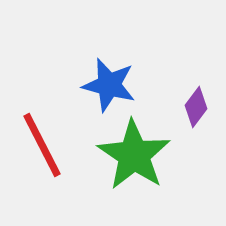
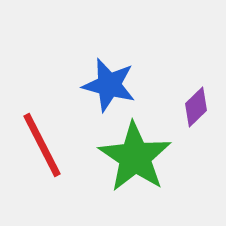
purple diamond: rotated 9 degrees clockwise
green star: moved 1 px right, 2 px down
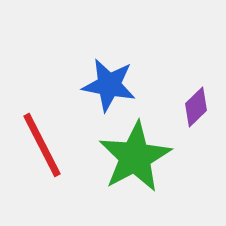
blue star: rotated 4 degrees counterclockwise
green star: rotated 10 degrees clockwise
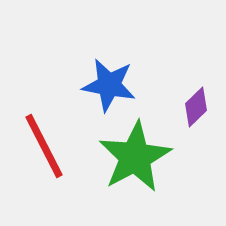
red line: moved 2 px right, 1 px down
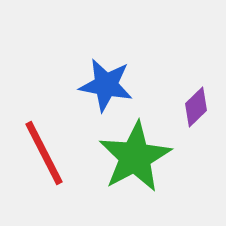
blue star: moved 3 px left
red line: moved 7 px down
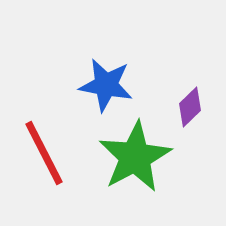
purple diamond: moved 6 px left
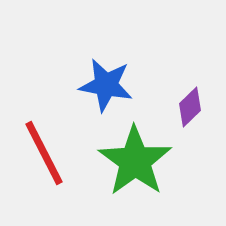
green star: moved 4 px down; rotated 8 degrees counterclockwise
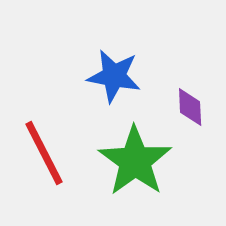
blue star: moved 8 px right, 9 px up
purple diamond: rotated 48 degrees counterclockwise
